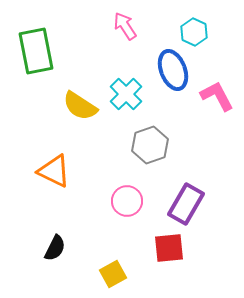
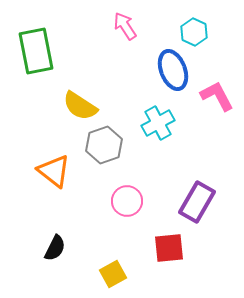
cyan cross: moved 32 px right, 29 px down; rotated 16 degrees clockwise
gray hexagon: moved 46 px left
orange triangle: rotated 12 degrees clockwise
purple rectangle: moved 11 px right, 2 px up
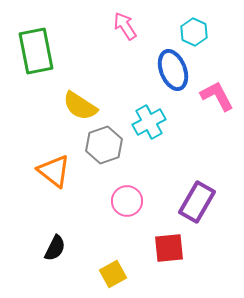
cyan cross: moved 9 px left, 1 px up
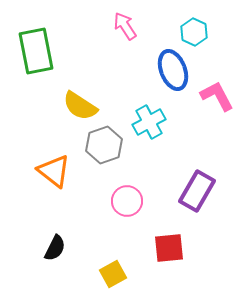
purple rectangle: moved 11 px up
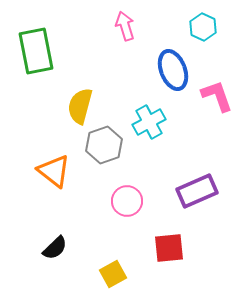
pink arrow: rotated 16 degrees clockwise
cyan hexagon: moved 9 px right, 5 px up
pink L-shape: rotated 9 degrees clockwise
yellow semicircle: rotated 72 degrees clockwise
purple rectangle: rotated 36 degrees clockwise
black semicircle: rotated 20 degrees clockwise
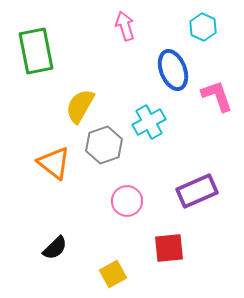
yellow semicircle: rotated 15 degrees clockwise
orange triangle: moved 8 px up
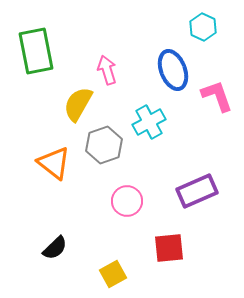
pink arrow: moved 18 px left, 44 px down
yellow semicircle: moved 2 px left, 2 px up
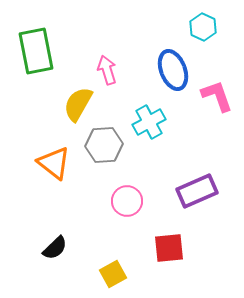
gray hexagon: rotated 15 degrees clockwise
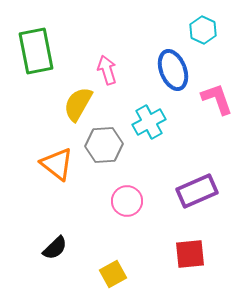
cyan hexagon: moved 3 px down
pink L-shape: moved 3 px down
orange triangle: moved 3 px right, 1 px down
red square: moved 21 px right, 6 px down
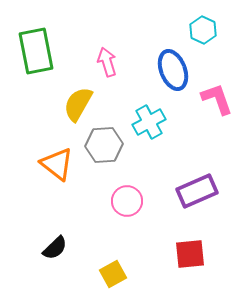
pink arrow: moved 8 px up
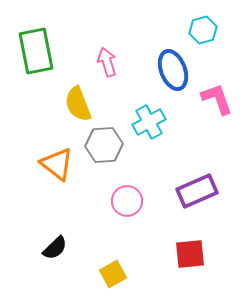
cyan hexagon: rotated 20 degrees clockwise
yellow semicircle: rotated 51 degrees counterclockwise
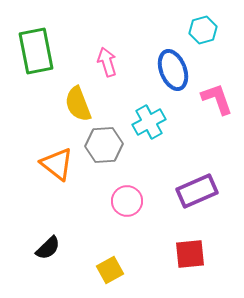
black semicircle: moved 7 px left
yellow square: moved 3 px left, 4 px up
